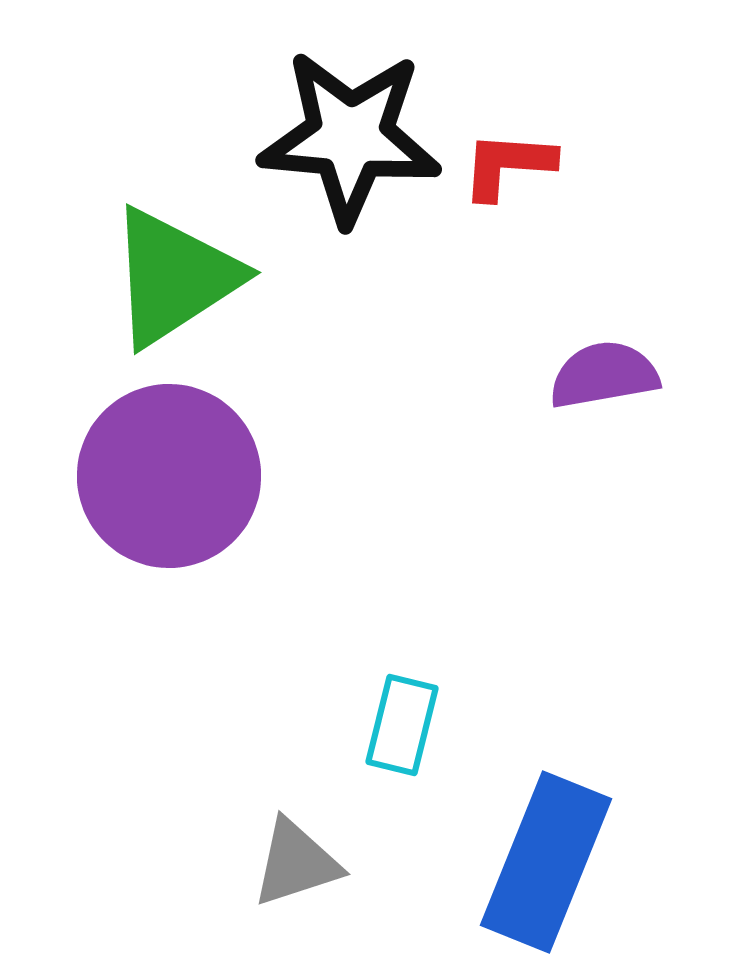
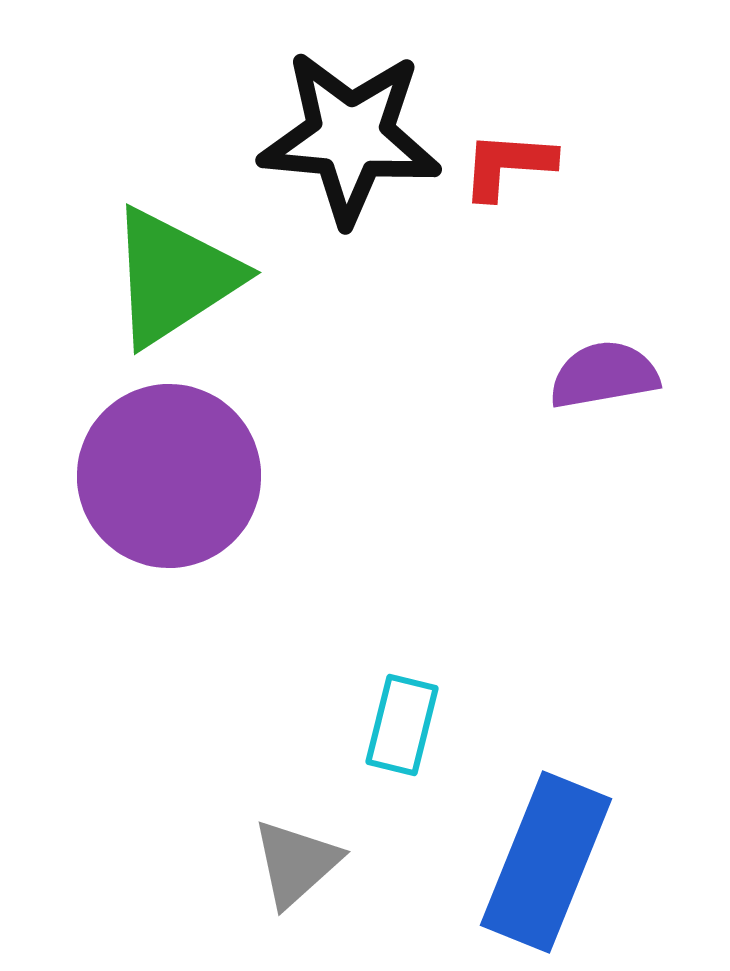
gray triangle: rotated 24 degrees counterclockwise
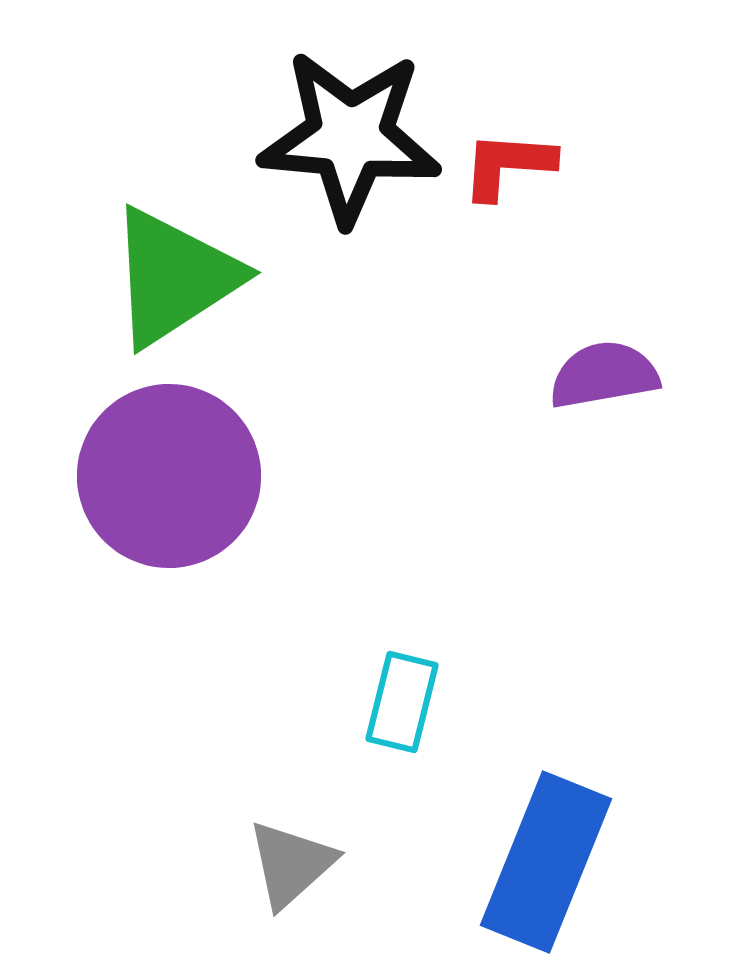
cyan rectangle: moved 23 px up
gray triangle: moved 5 px left, 1 px down
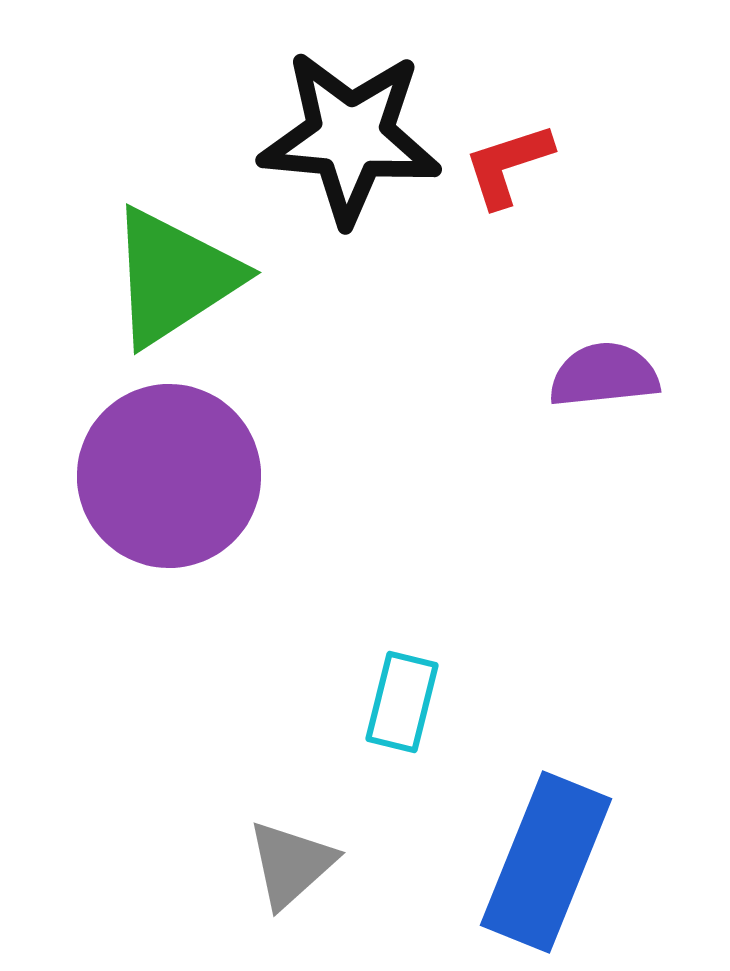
red L-shape: rotated 22 degrees counterclockwise
purple semicircle: rotated 4 degrees clockwise
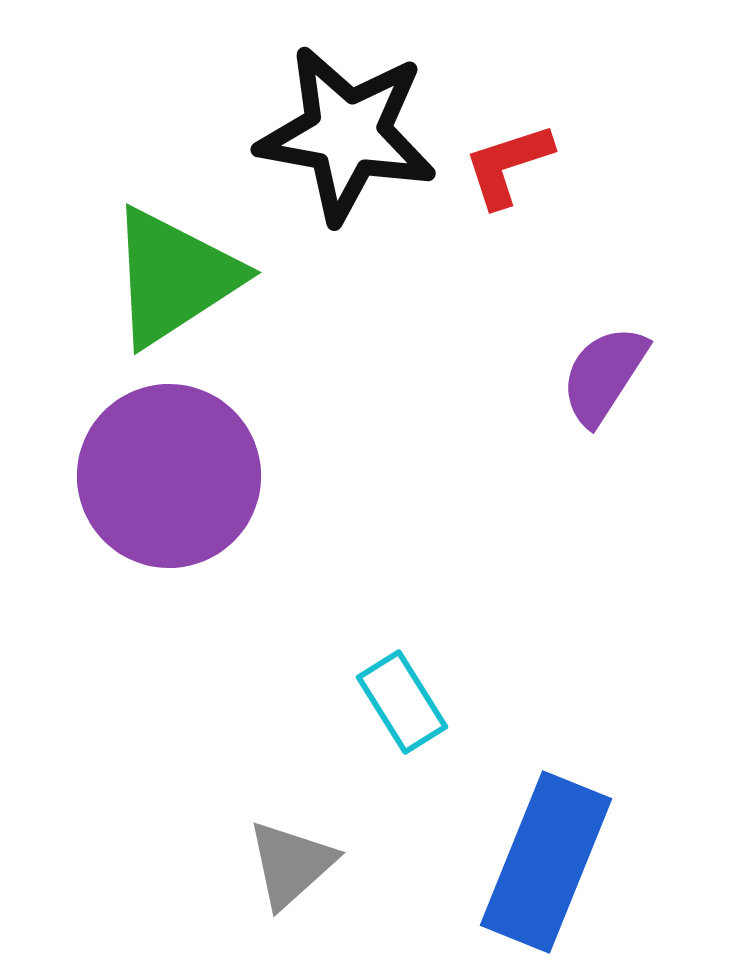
black star: moved 3 px left, 3 px up; rotated 5 degrees clockwise
purple semicircle: rotated 51 degrees counterclockwise
cyan rectangle: rotated 46 degrees counterclockwise
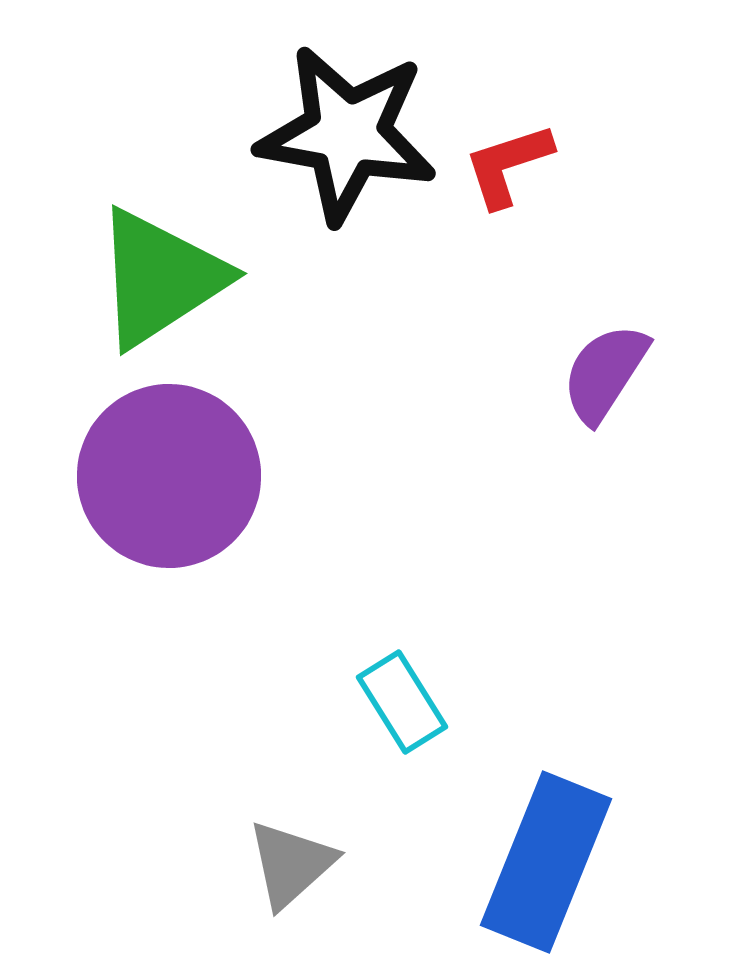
green triangle: moved 14 px left, 1 px down
purple semicircle: moved 1 px right, 2 px up
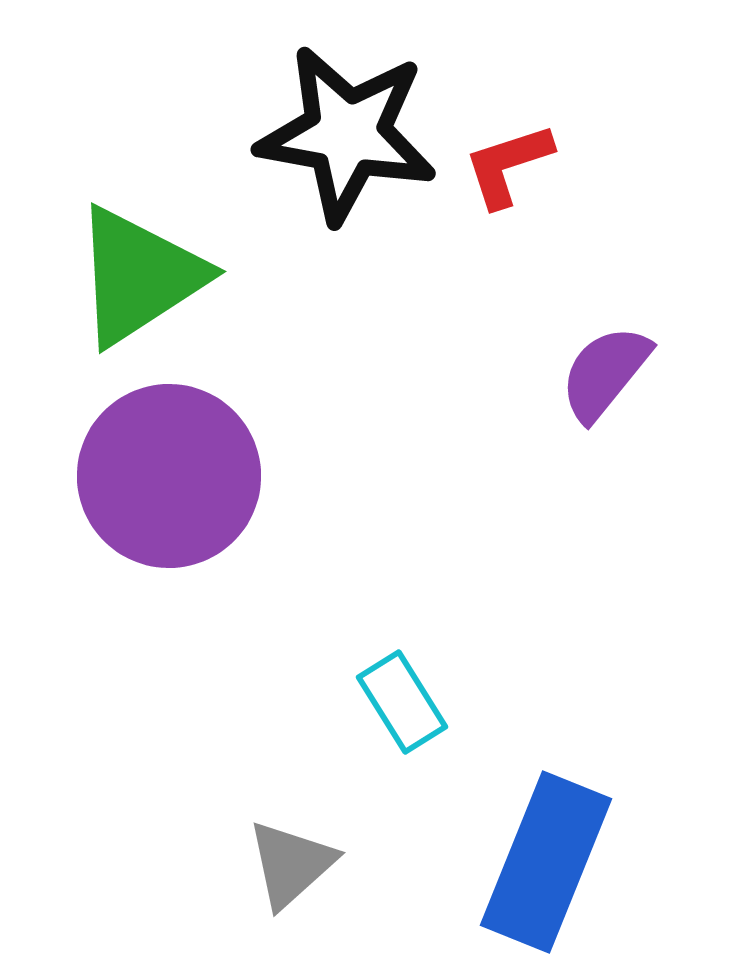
green triangle: moved 21 px left, 2 px up
purple semicircle: rotated 6 degrees clockwise
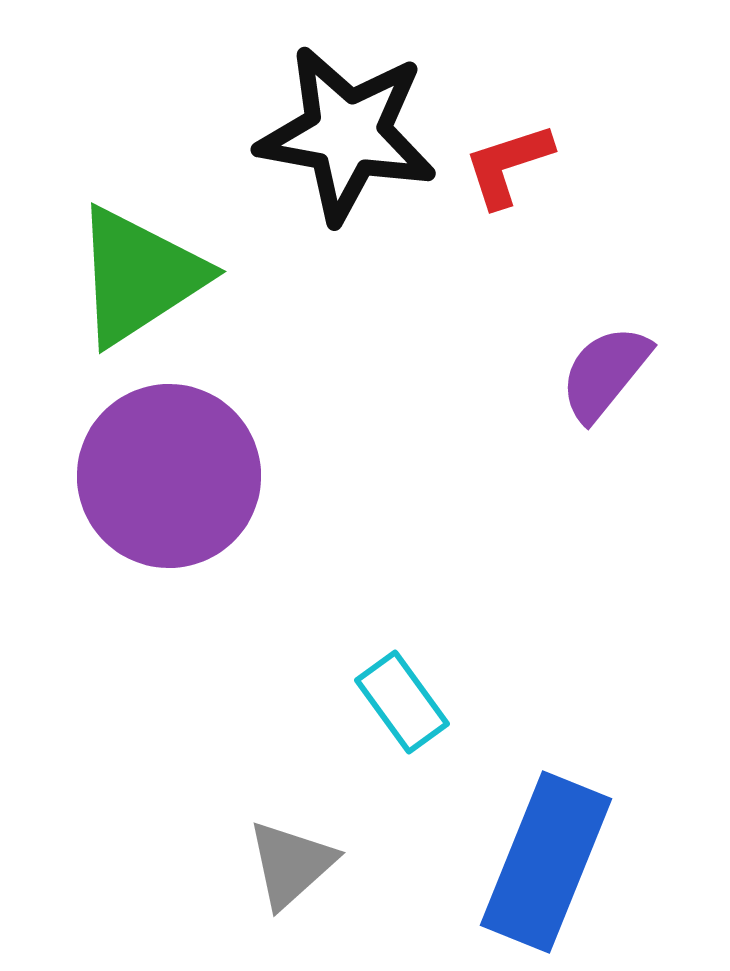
cyan rectangle: rotated 4 degrees counterclockwise
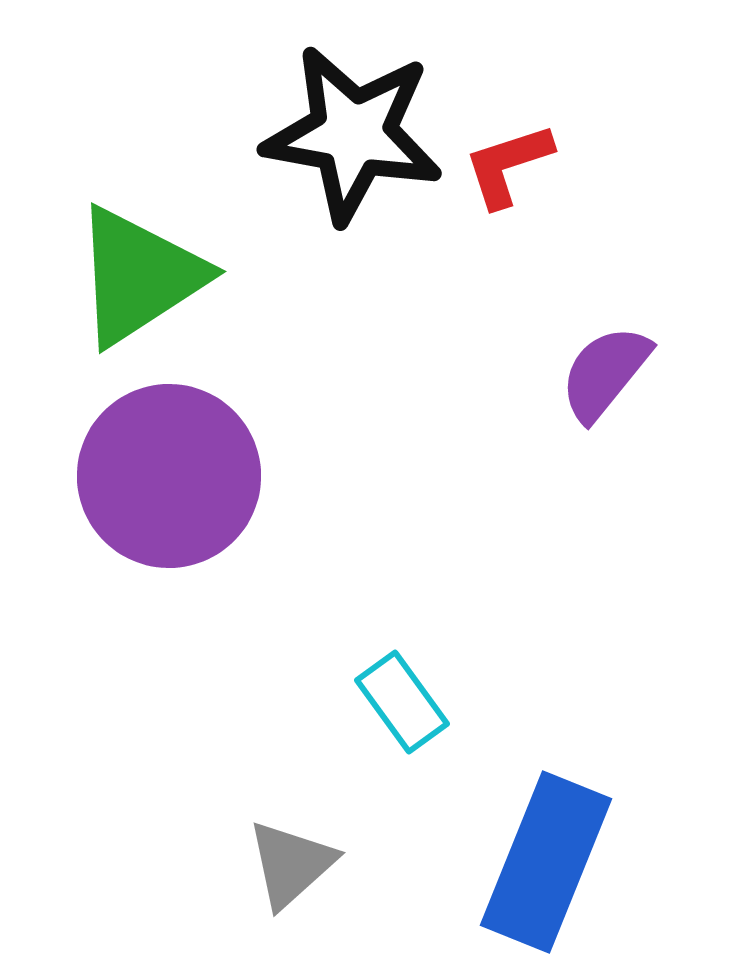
black star: moved 6 px right
